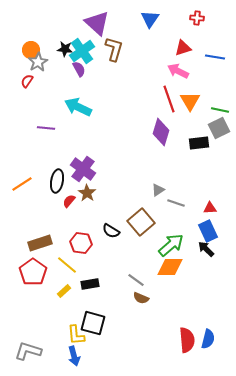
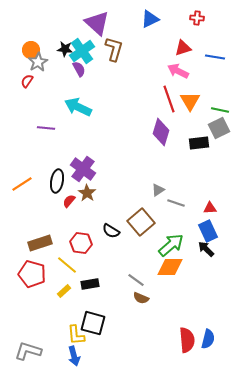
blue triangle at (150, 19): rotated 30 degrees clockwise
red pentagon at (33, 272): moved 1 px left, 2 px down; rotated 20 degrees counterclockwise
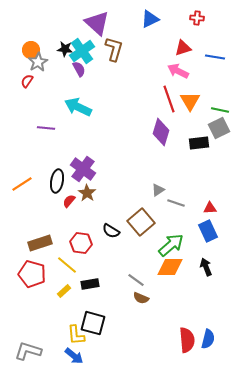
black arrow at (206, 249): moved 18 px down; rotated 24 degrees clockwise
blue arrow at (74, 356): rotated 36 degrees counterclockwise
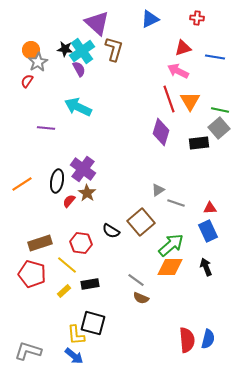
gray square at (219, 128): rotated 15 degrees counterclockwise
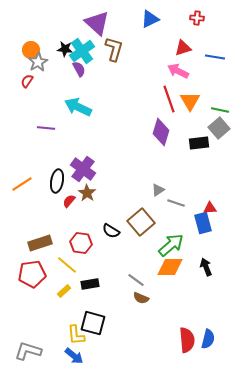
blue rectangle at (208, 231): moved 5 px left, 8 px up; rotated 10 degrees clockwise
red pentagon at (32, 274): rotated 24 degrees counterclockwise
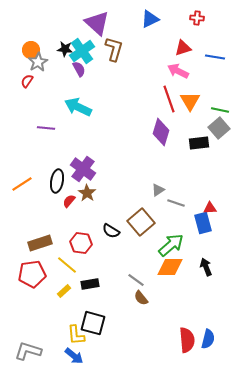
brown semicircle at (141, 298): rotated 28 degrees clockwise
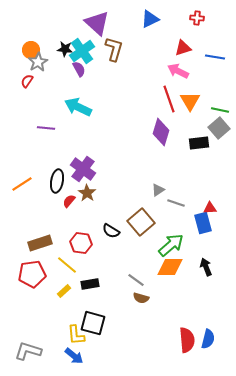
brown semicircle at (141, 298): rotated 35 degrees counterclockwise
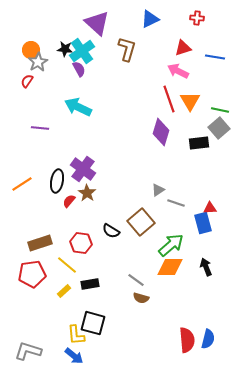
brown L-shape at (114, 49): moved 13 px right
purple line at (46, 128): moved 6 px left
